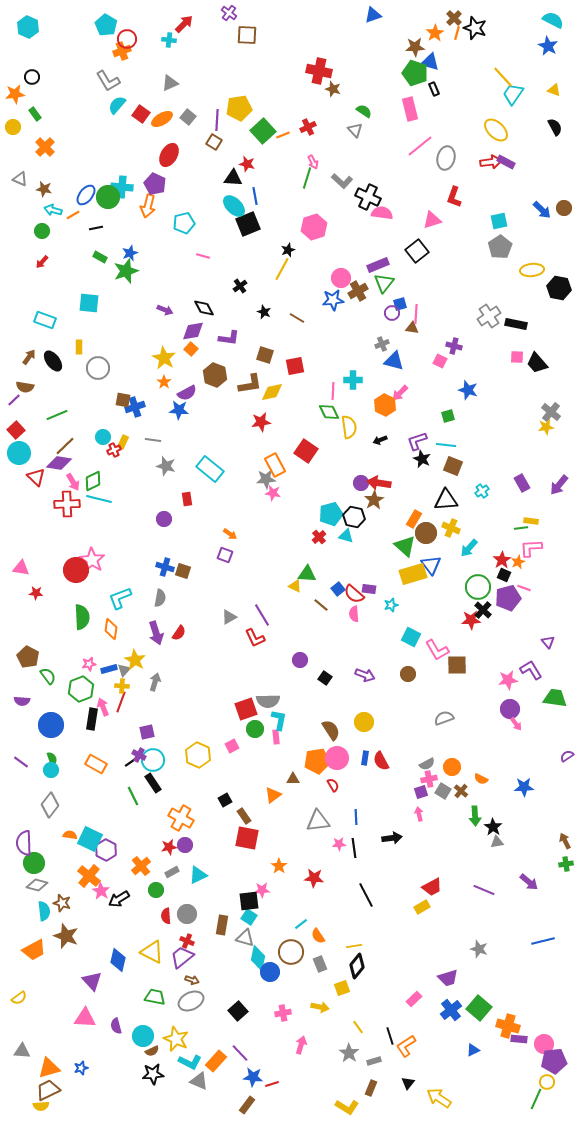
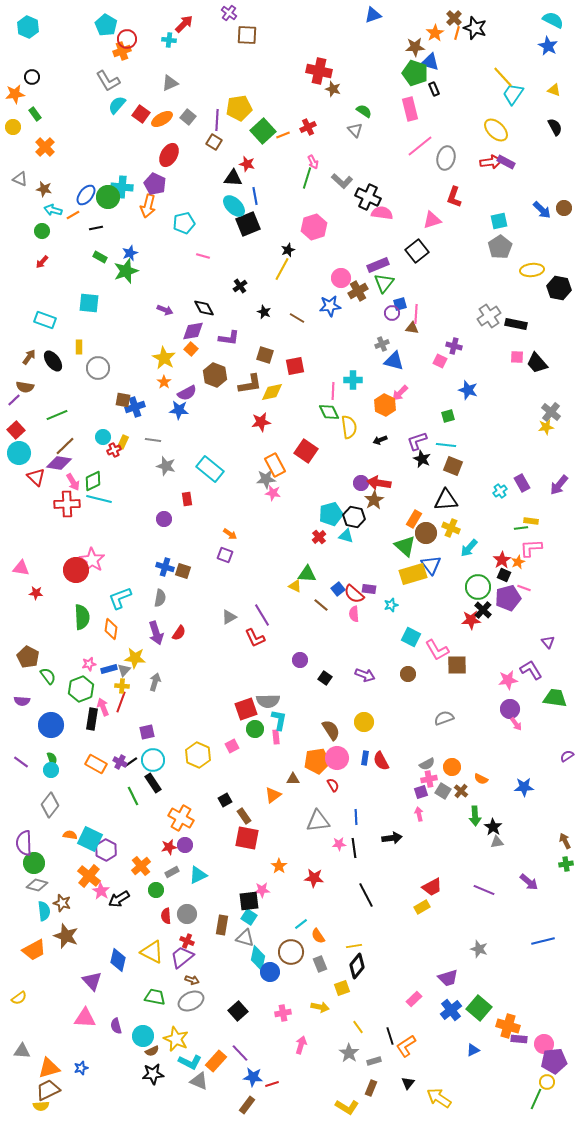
blue star at (333, 300): moved 3 px left, 6 px down
cyan cross at (482, 491): moved 18 px right
yellow star at (135, 660): moved 2 px up; rotated 25 degrees counterclockwise
purple cross at (139, 755): moved 19 px left, 7 px down
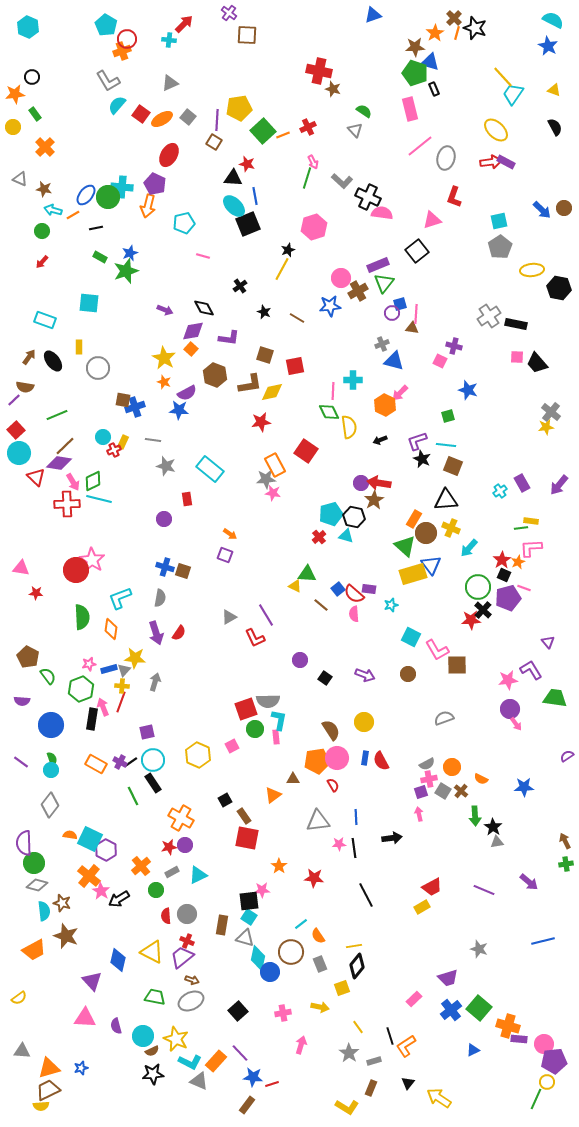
orange star at (164, 382): rotated 16 degrees counterclockwise
purple line at (262, 615): moved 4 px right
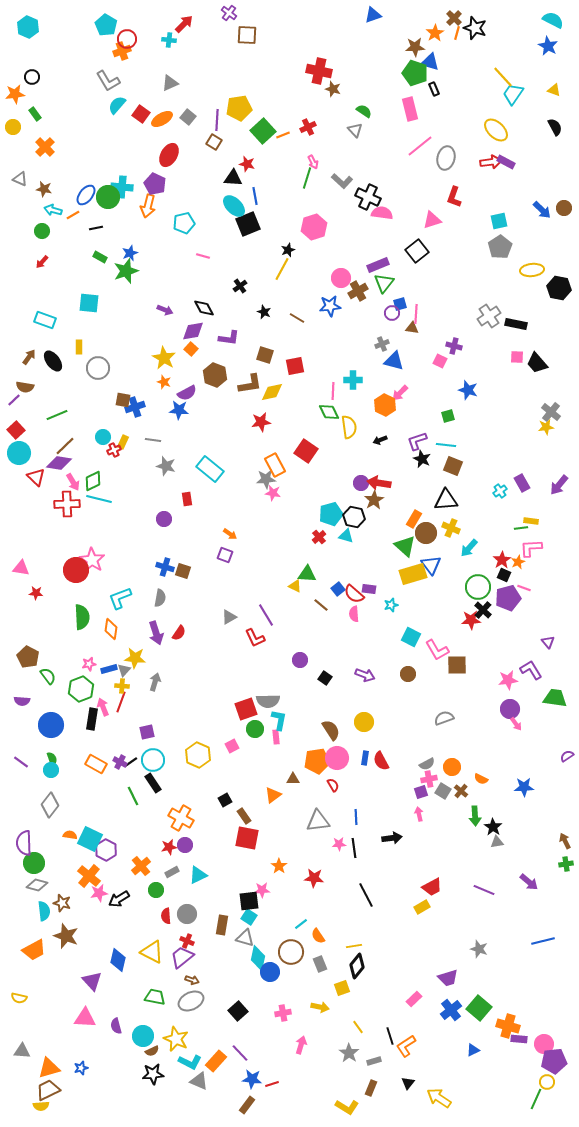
pink star at (101, 891): moved 2 px left, 2 px down; rotated 30 degrees clockwise
yellow semicircle at (19, 998): rotated 49 degrees clockwise
blue star at (253, 1077): moved 1 px left, 2 px down
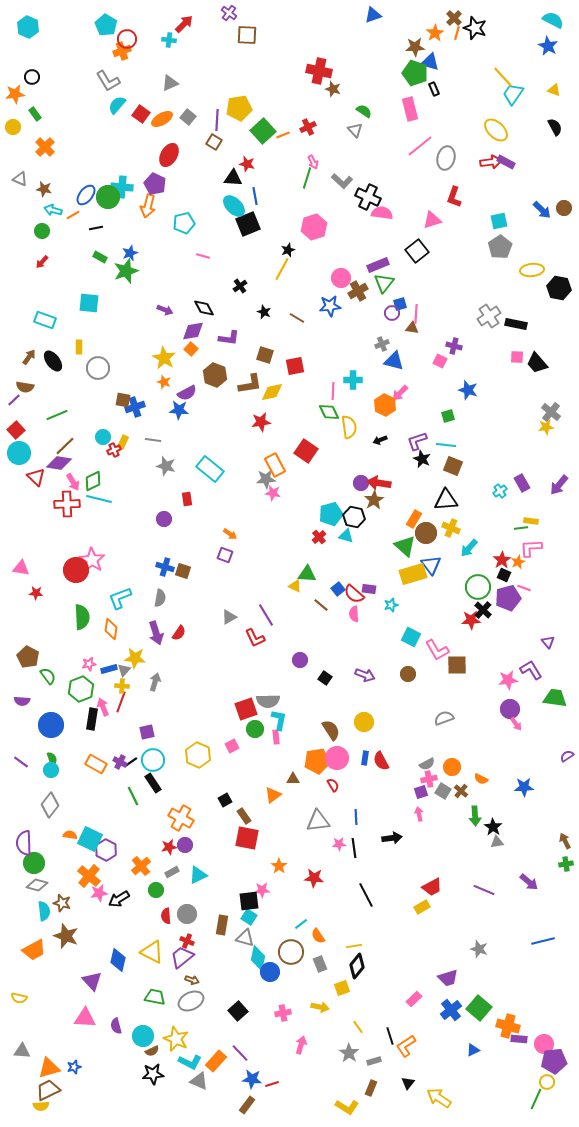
blue star at (81, 1068): moved 7 px left, 1 px up
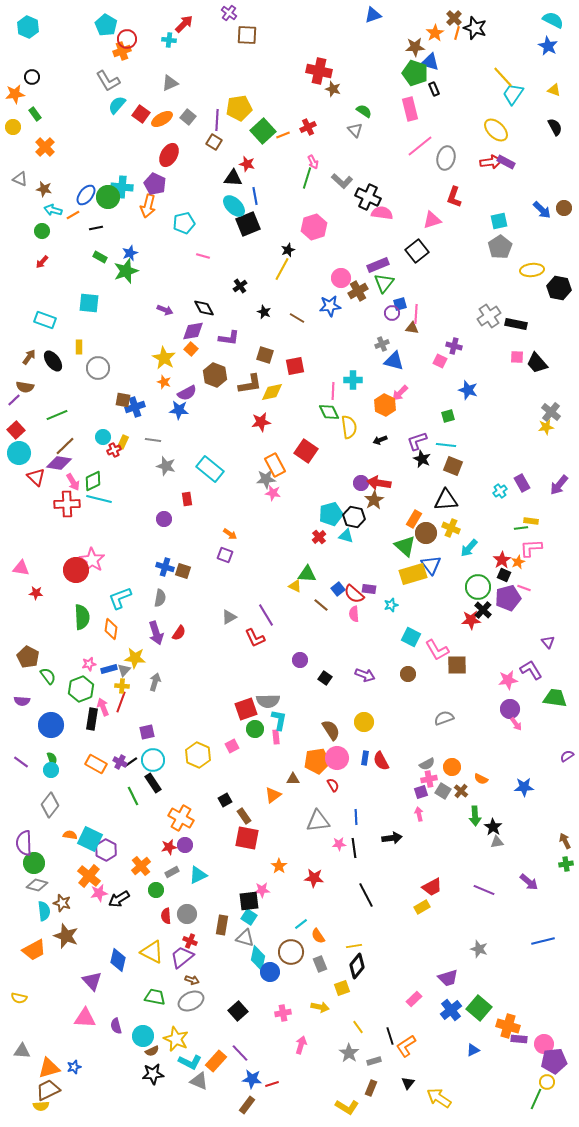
red cross at (187, 941): moved 3 px right
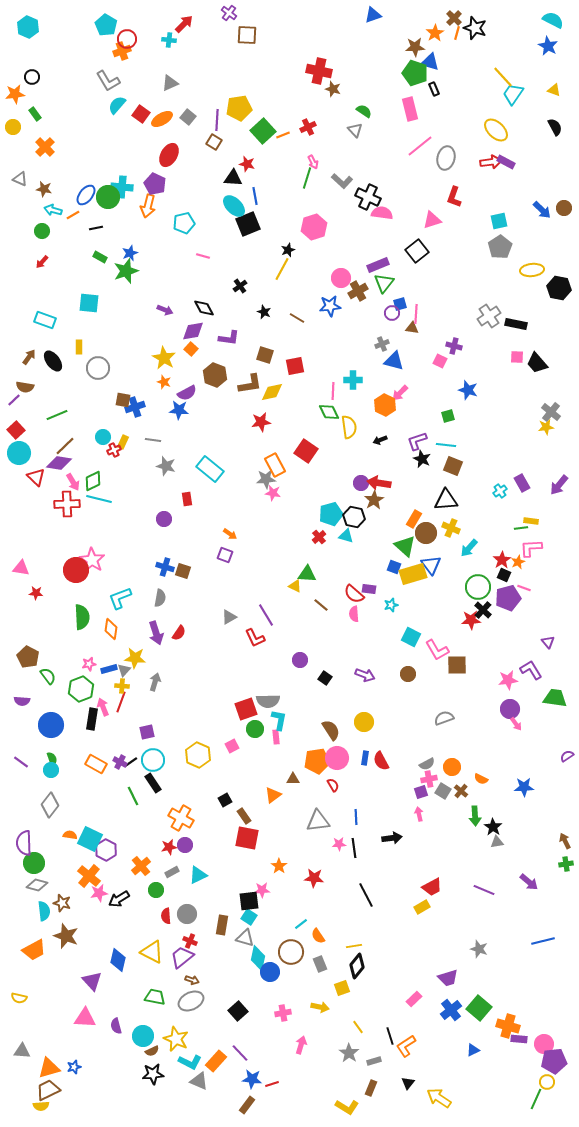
blue square at (338, 589): moved 56 px right, 22 px up; rotated 32 degrees counterclockwise
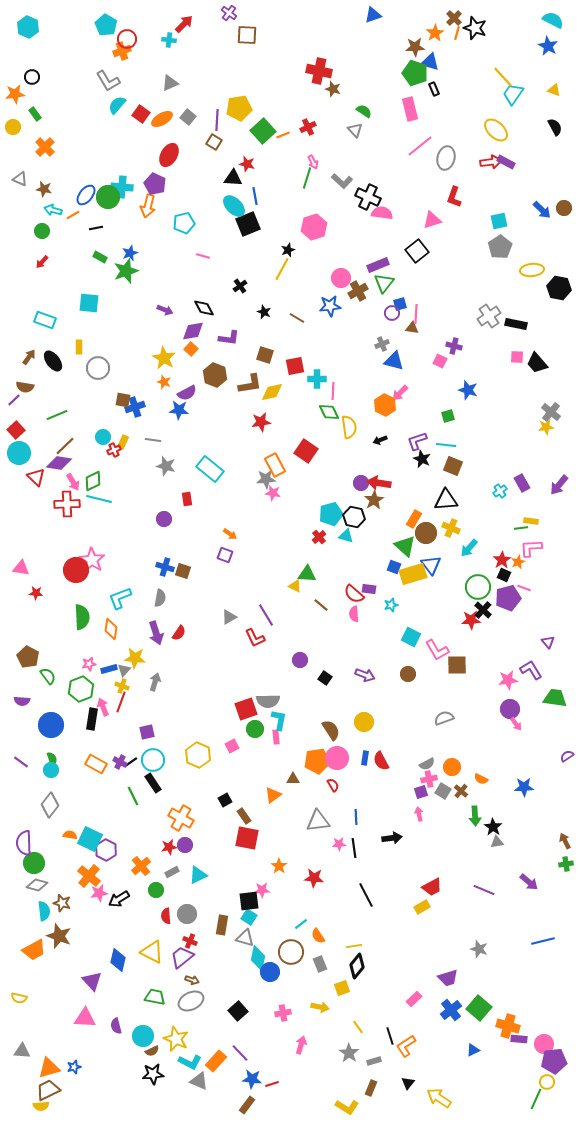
cyan cross at (353, 380): moved 36 px left, 1 px up
yellow cross at (122, 686): rotated 16 degrees clockwise
brown star at (66, 936): moved 7 px left
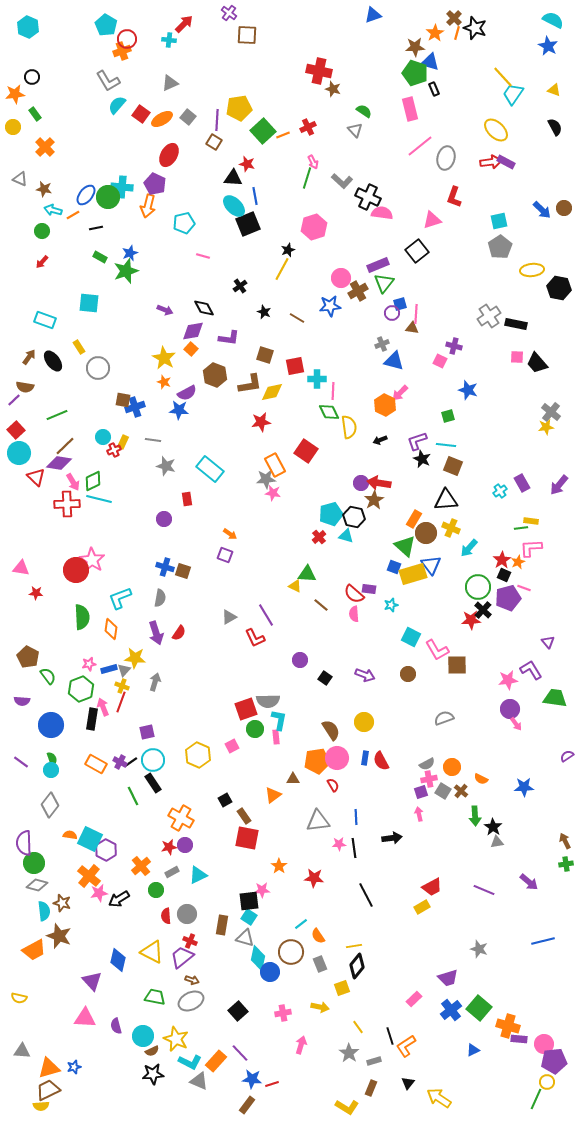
yellow rectangle at (79, 347): rotated 32 degrees counterclockwise
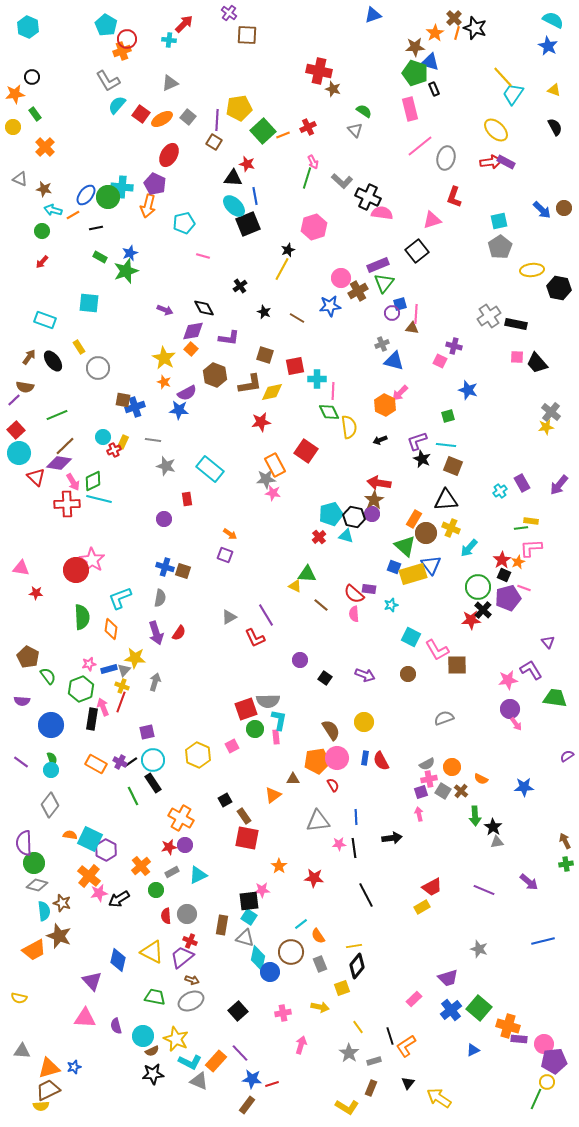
purple circle at (361, 483): moved 11 px right, 31 px down
